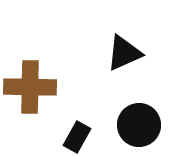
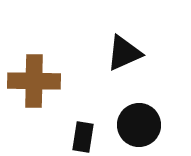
brown cross: moved 4 px right, 6 px up
black rectangle: moved 6 px right; rotated 20 degrees counterclockwise
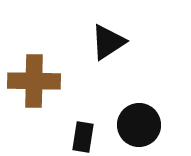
black triangle: moved 16 px left, 11 px up; rotated 9 degrees counterclockwise
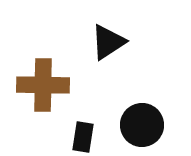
brown cross: moved 9 px right, 4 px down
black circle: moved 3 px right
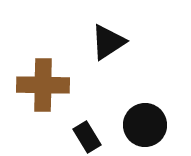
black circle: moved 3 px right
black rectangle: moved 4 px right; rotated 40 degrees counterclockwise
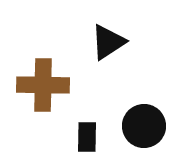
black circle: moved 1 px left, 1 px down
black rectangle: rotated 32 degrees clockwise
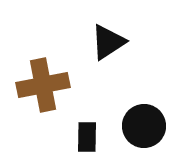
brown cross: rotated 12 degrees counterclockwise
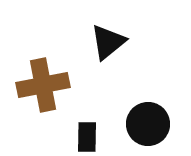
black triangle: rotated 6 degrees counterclockwise
black circle: moved 4 px right, 2 px up
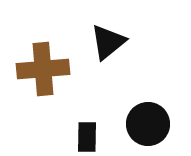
brown cross: moved 16 px up; rotated 6 degrees clockwise
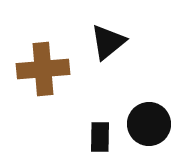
black circle: moved 1 px right
black rectangle: moved 13 px right
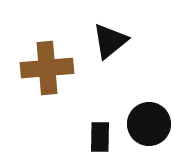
black triangle: moved 2 px right, 1 px up
brown cross: moved 4 px right, 1 px up
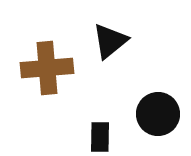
black circle: moved 9 px right, 10 px up
